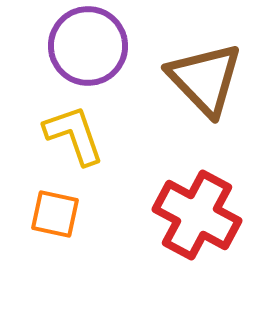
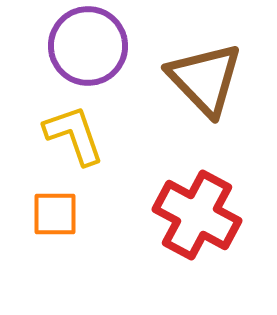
orange square: rotated 12 degrees counterclockwise
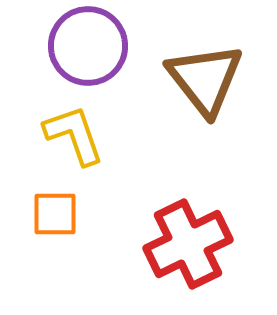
brown triangle: rotated 6 degrees clockwise
red cross: moved 9 px left, 29 px down; rotated 36 degrees clockwise
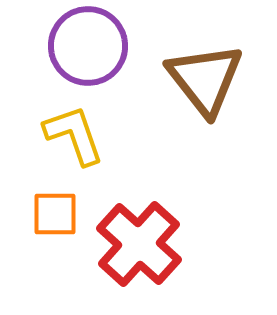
red cross: moved 49 px left; rotated 22 degrees counterclockwise
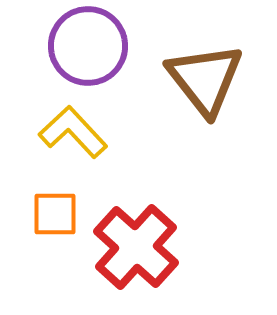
yellow L-shape: moved 1 px left, 3 px up; rotated 24 degrees counterclockwise
red cross: moved 3 px left, 3 px down
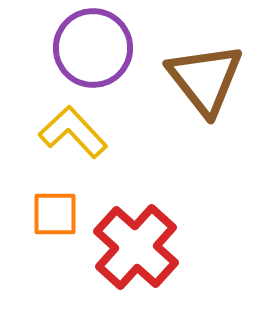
purple circle: moved 5 px right, 2 px down
